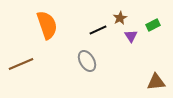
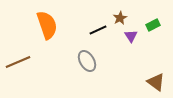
brown line: moved 3 px left, 2 px up
brown triangle: rotated 42 degrees clockwise
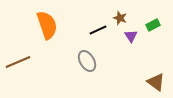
brown star: rotated 24 degrees counterclockwise
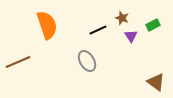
brown star: moved 2 px right
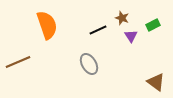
gray ellipse: moved 2 px right, 3 px down
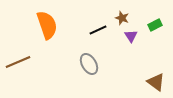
green rectangle: moved 2 px right
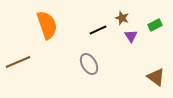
brown triangle: moved 5 px up
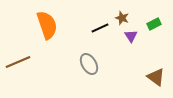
green rectangle: moved 1 px left, 1 px up
black line: moved 2 px right, 2 px up
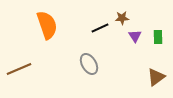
brown star: rotated 24 degrees counterclockwise
green rectangle: moved 4 px right, 13 px down; rotated 64 degrees counterclockwise
purple triangle: moved 4 px right
brown line: moved 1 px right, 7 px down
brown triangle: rotated 48 degrees clockwise
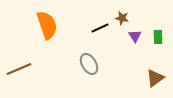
brown star: rotated 16 degrees clockwise
brown triangle: moved 1 px left, 1 px down
